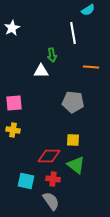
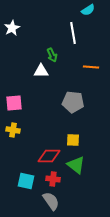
green arrow: rotated 16 degrees counterclockwise
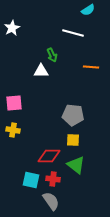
white line: rotated 65 degrees counterclockwise
gray pentagon: moved 13 px down
cyan square: moved 5 px right, 1 px up
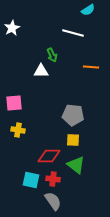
yellow cross: moved 5 px right
gray semicircle: moved 2 px right
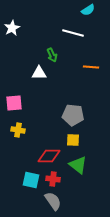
white triangle: moved 2 px left, 2 px down
green triangle: moved 2 px right
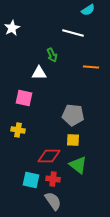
pink square: moved 10 px right, 5 px up; rotated 18 degrees clockwise
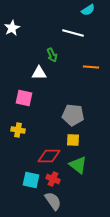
red cross: rotated 16 degrees clockwise
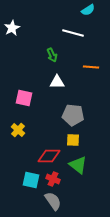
white triangle: moved 18 px right, 9 px down
yellow cross: rotated 32 degrees clockwise
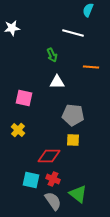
cyan semicircle: rotated 144 degrees clockwise
white star: rotated 21 degrees clockwise
green triangle: moved 29 px down
